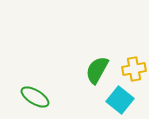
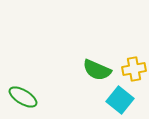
green semicircle: rotated 96 degrees counterclockwise
green ellipse: moved 12 px left
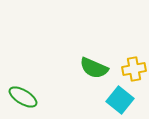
green semicircle: moved 3 px left, 2 px up
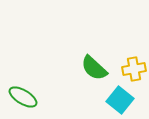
green semicircle: rotated 20 degrees clockwise
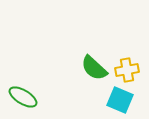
yellow cross: moved 7 px left, 1 px down
cyan square: rotated 16 degrees counterclockwise
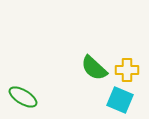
yellow cross: rotated 10 degrees clockwise
